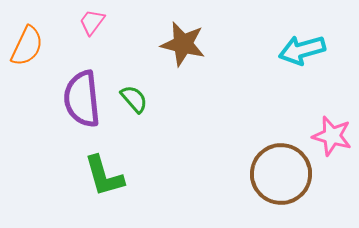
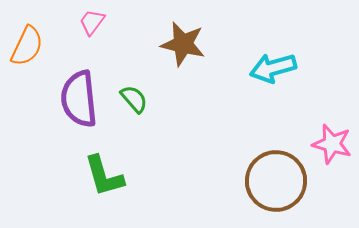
cyan arrow: moved 29 px left, 18 px down
purple semicircle: moved 3 px left
pink star: moved 8 px down
brown circle: moved 5 px left, 7 px down
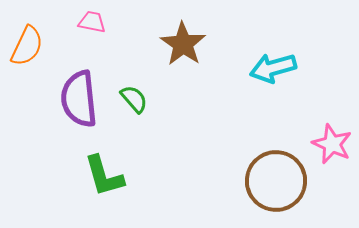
pink trapezoid: rotated 64 degrees clockwise
brown star: rotated 21 degrees clockwise
pink star: rotated 9 degrees clockwise
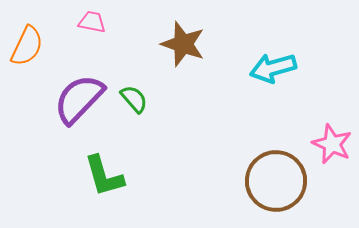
brown star: rotated 15 degrees counterclockwise
purple semicircle: rotated 50 degrees clockwise
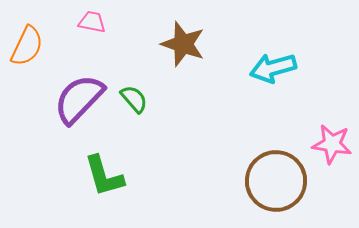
pink star: rotated 15 degrees counterclockwise
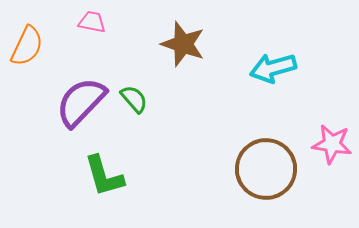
purple semicircle: moved 2 px right, 3 px down
brown circle: moved 10 px left, 12 px up
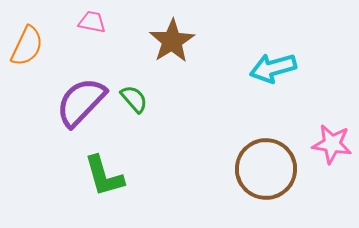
brown star: moved 11 px left, 3 px up; rotated 21 degrees clockwise
